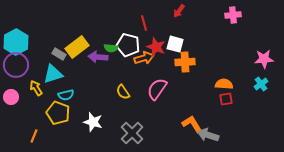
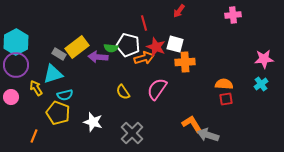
cyan semicircle: moved 1 px left
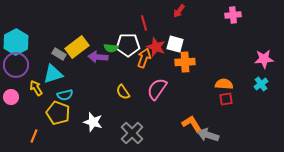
white pentagon: rotated 15 degrees counterclockwise
orange arrow: rotated 54 degrees counterclockwise
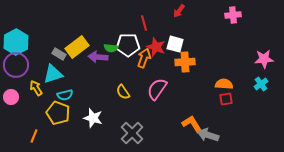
white star: moved 4 px up
